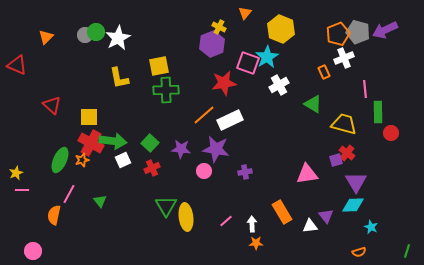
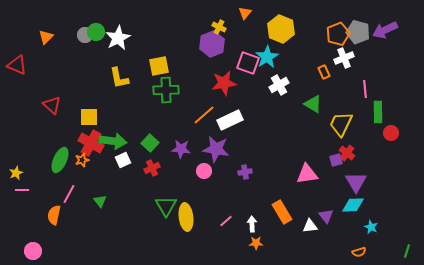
yellow trapezoid at (344, 124): moved 3 px left; rotated 80 degrees counterclockwise
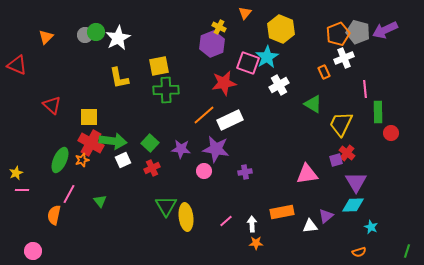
orange rectangle at (282, 212): rotated 70 degrees counterclockwise
purple triangle at (326, 216): rotated 28 degrees clockwise
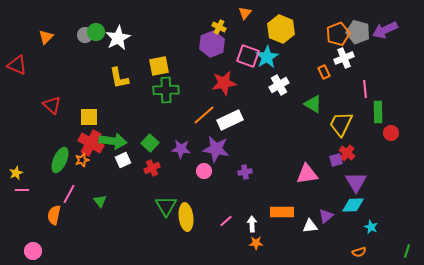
pink square at (248, 63): moved 7 px up
orange rectangle at (282, 212): rotated 10 degrees clockwise
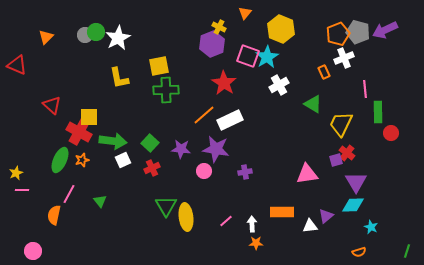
red star at (224, 83): rotated 30 degrees counterclockwise
red cross at (91, 143): moved 12 px left, 11 px up
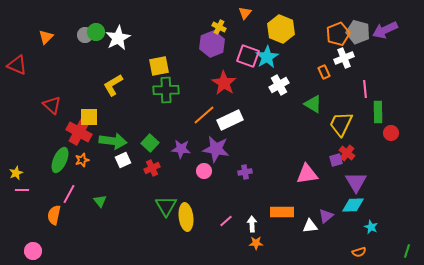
yellow L-shape at (119, 78): moved 6 px left, 7 px down; rotated 70 degrees clockwise
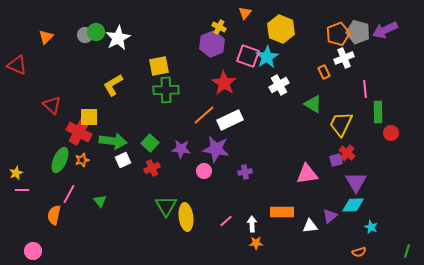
purple triangle at (326, 216): moved 4 px right
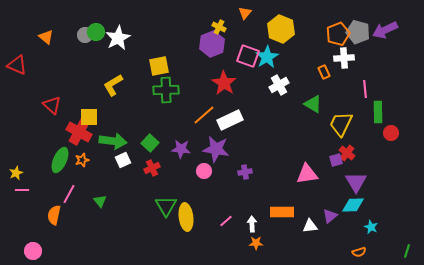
orange triangle at (46, 37): rotated 35 degrees counterclockwise
white cross at (344, 58): rotated 18 degrees clockwise
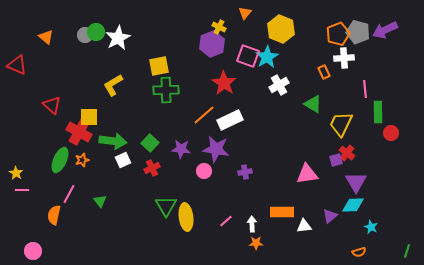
yellow star at (16, 173): rotated 16 degrees counterclockwise
white triangle at (310, 226): moved 6 px left
